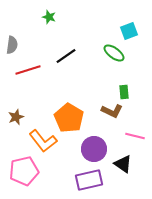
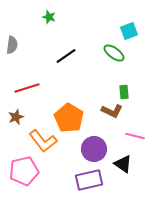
red line: moved 1 px left, 18 px down
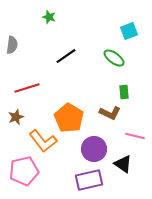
green ellipse: moved 5 px down
brown L-shape: moved 2 px left, 2 px down
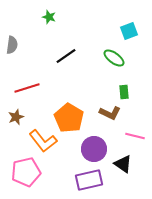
pink pentagon: moved 2 px right, 1 px down
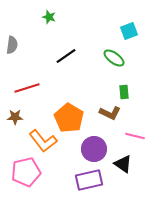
brown star: moved 1 px left; rotated 21 degrees clockwise
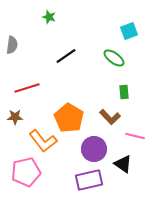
brown L-shape: moved 4 px down; rotated 20 degrees clockwise
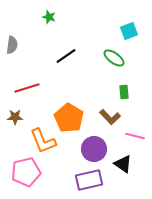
orange L-shape: rotated 16 degrees clockwise
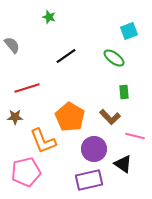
gray semicircle: rotated 48 degrees counterclockwise
orange pentagon: moved 1 px right, 1 px up
